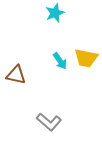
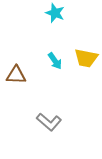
cyan star: rotated 30 degrees counterclockwise
cyan arrow: moved 5 px left
brown triangle: rotated 10 degrees counterclockwise
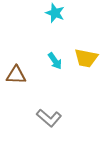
gray L-shape: moved 4 px up
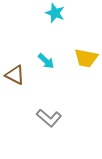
cyan arrow: moved 9 px left; rotated 12 degrees counterclockwise
brown triangle: moved 1 px left; rotated 25 degrees clockwise
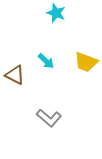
cyan star: moved 1 px right
yellow trapezoid: moved 4 px down; rotated 10 degrees clockwise
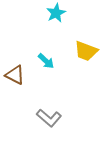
cyan star: rotated 24 degrees clockwise
yellow trapezoid: moved 11 px up
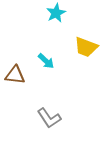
yellow trapezoid: moved 4 px up
brown triangle: rotated 20 degrees counterclockwise
gray L-shape: rotated 15 degrees clockwise
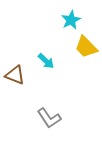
cyan star: moved 15 px right, 7 px down
yellow trapezoid: rotated 25 degrees clockwise
brown triangle: rotated 15 degrees clockwise
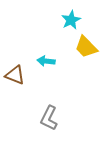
cyan arrow: rotated 144 degrees clockwise
gray L-shape: rotated 60 degrees clockwise
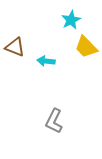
brown triangle: moved 28 px up
gray L-shape: moved 5 px right, 3 px down
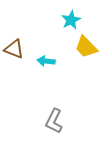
brown triangle: moved 1 px left, 2 px down
